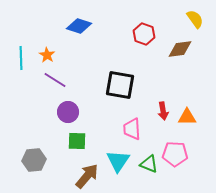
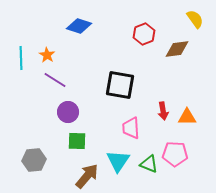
red hexagon: rotated 20 degrees clockwise
brown diamond: moved 3 px left
pink trapezoid: moved 1 px left, 1 px up
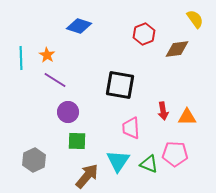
gray hexagon: rotated 20 degrees counterclockwise
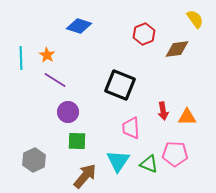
black square: rotated 12 degrees clockwise
brown arrow: moved 2 px left
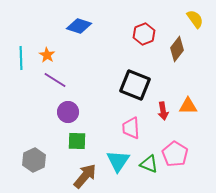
brown diamond: rotated 45 degrees counterclockwise
black square: moved 15 px right
orange triangle: moved 1 px right, 11 px up
pink pentagon: rotated 30 degrees clockwise
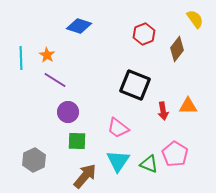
pink trapezoid: moved 13 px left; rotated 50 degrees counterclockwise
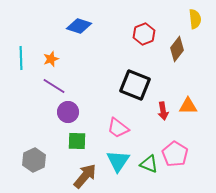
yellow semicircle: rotated 30 degrees clockwise
orange star: moved 4 px right, 4 px down; rotated 21 degrees clockwise
purple line: moved 1 px left, 6 px down
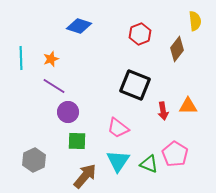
yellow semicircle: moved 2 px down
red hexagon: moved 4 px left
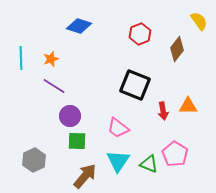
yellow semicircle: moved 4 px right; rotated 30 degrees counterclockwise
purple circle: moved 2 px right, 4 px down
